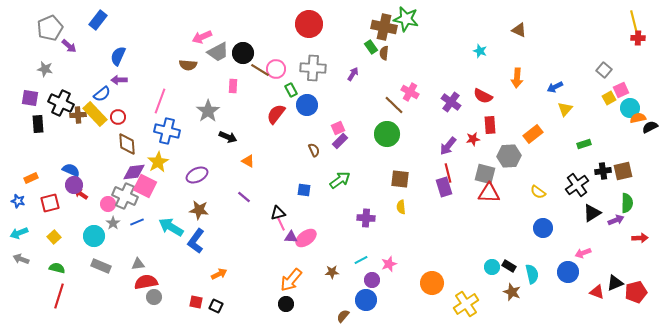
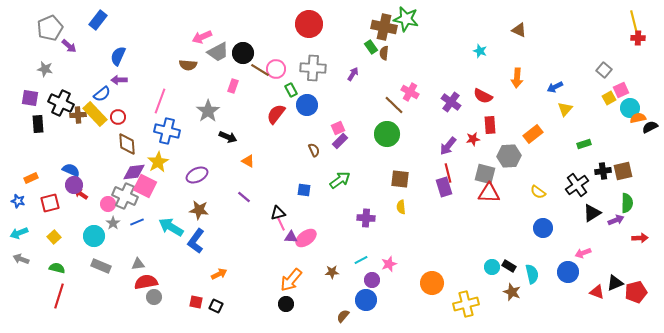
pink rectangle at (233, 86): rotated 16 degrees clockwise
yellow cross at (466, 304): rotated 20 degrees clockwise
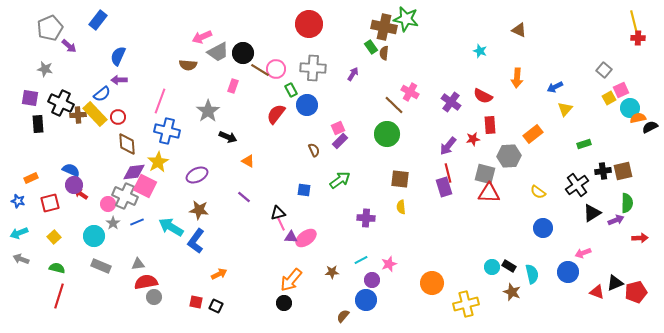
black circle at (286, 304): moved 2 px left, 1 px up
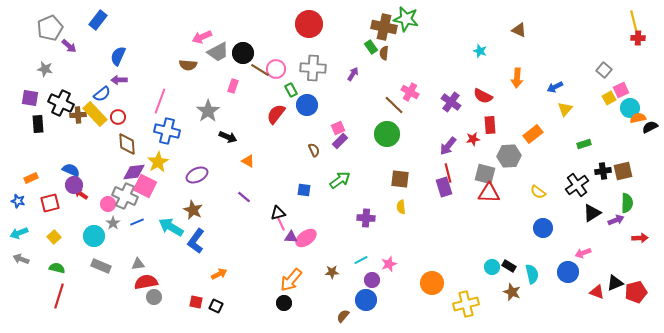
brown star at (199, 210): moved 6 px left; rotated 18 degrees clockwise
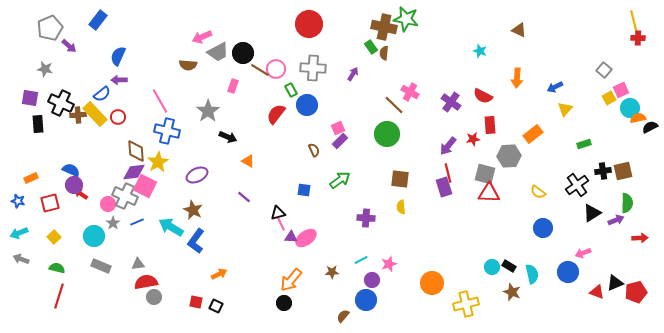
pink line at (160, 101): rotated 50 degrees counterclockwise
brown diamond at (127, 144): moved 9 px right, 7 px down
